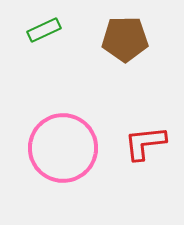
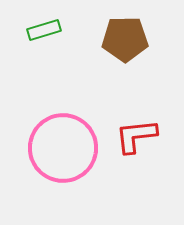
green rectangle: rotated 8 degrees clockwise
red L-shape: moved 9 px left, 7 px up
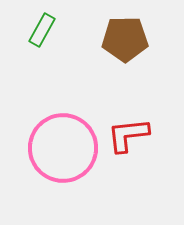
green rectangle: moved 2 px left; rotated 44 degrees counterclockwise
red L-shape: moved 8 px left, 1 px up
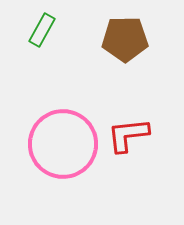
pink circle: moved 4 px up
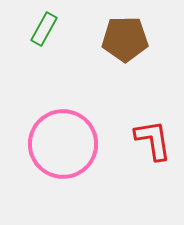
green rectangle: moved 2 px right, 1 px up
red L-shape: moved 25 px right, 5 px down; rotated 87 degrees clockwise
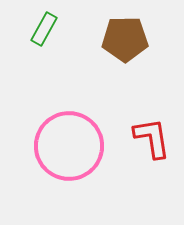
red L-shape: moved 1 px left, 2 px up
pink circle: moved 6 px right, 2 px down
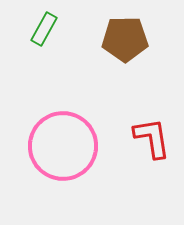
pink circle: moved 6 px left
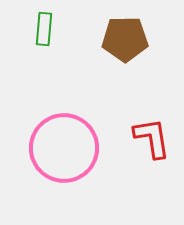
green rectangle: rotated 24 degrees counterclockwise
pink circle: moved 1 px right, 2 px down
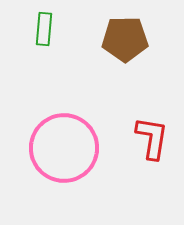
red L-shape: rotated 18 degrees clockwise
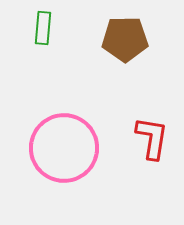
green rectangle: moved 1 px left, 1 px up
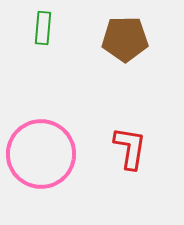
red L-shape: moved 22 px left, 10 px down
pink circle: moved 23 px left, 6 px down
